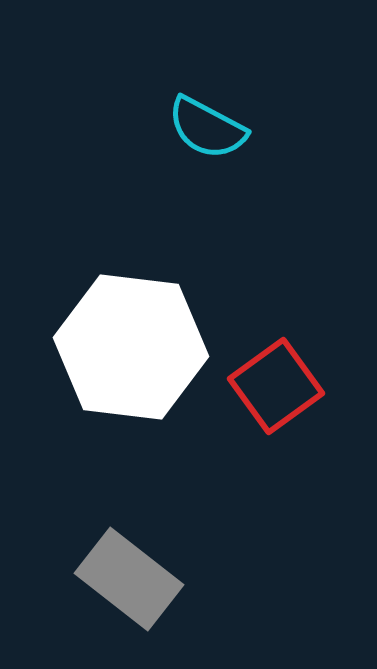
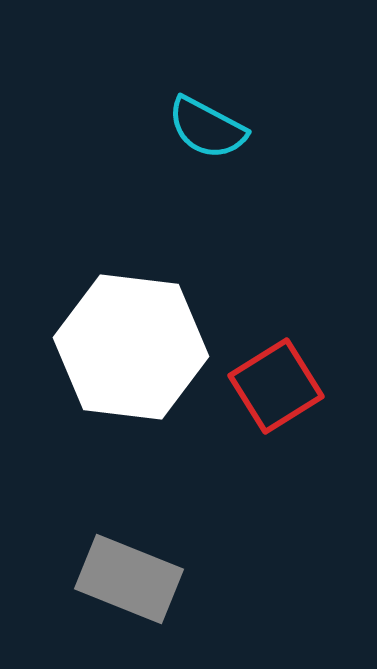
red square: rotated 4 degrees clockwise
gray rectangle: rotated 16 degrees counterclockwise
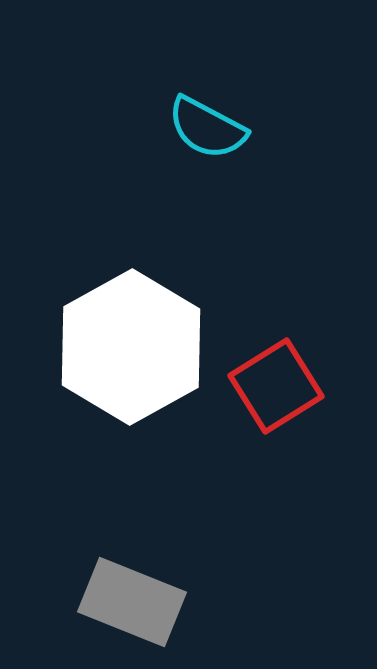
white hexagon: rotated 24 degrees clockwise
gray rectangle: moved 3 px right, 23 px down
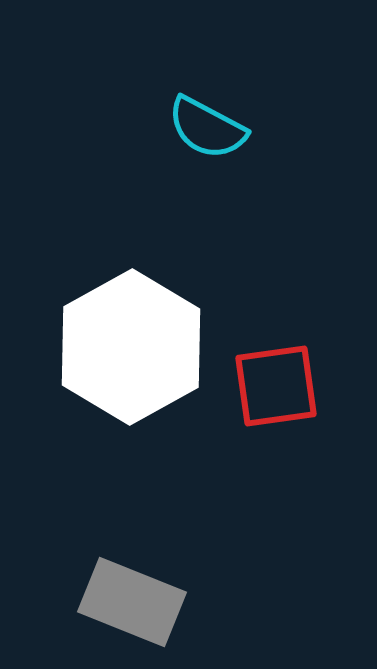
red square: rotated 24 degrees clockwise
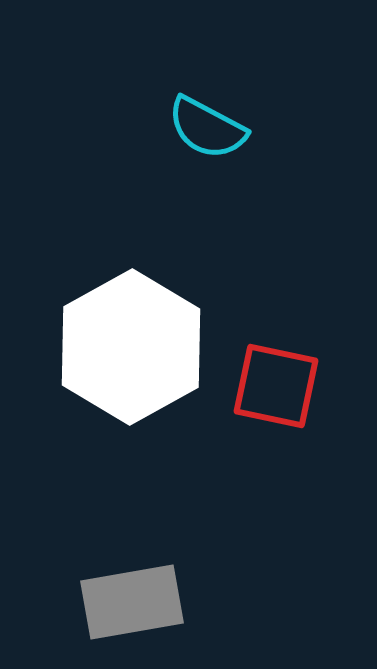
red square: rotated 20 degrees clockwise
gray rectangle: rotated 32 degrees counterclockwise
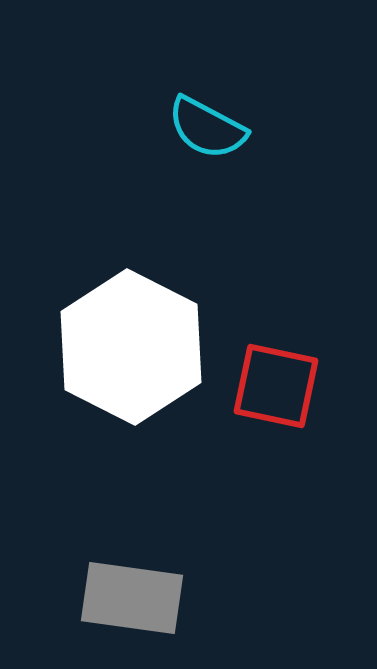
white hexagon: rotated 4 degrees counterclockwise
gray rectangle: moved 4 px up; rotated 18 degrees clockwise
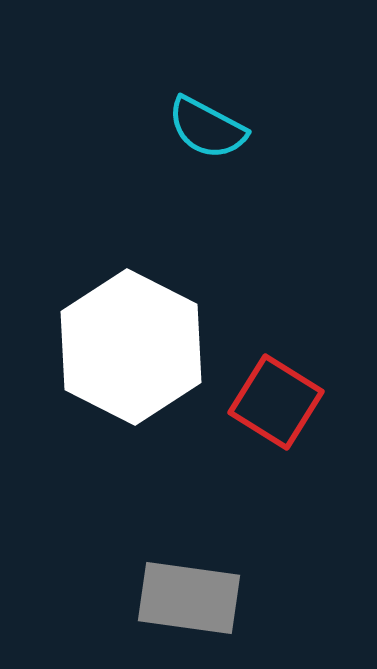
red square: moved 16 px down; rotated 20 degrees clockwise
gray rectangle: moved 57 px right
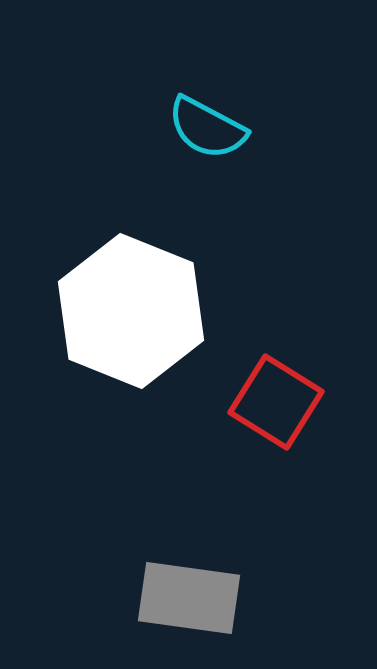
white hexagon: moved 36 px up; rotated 5 degrees counterclockwise
